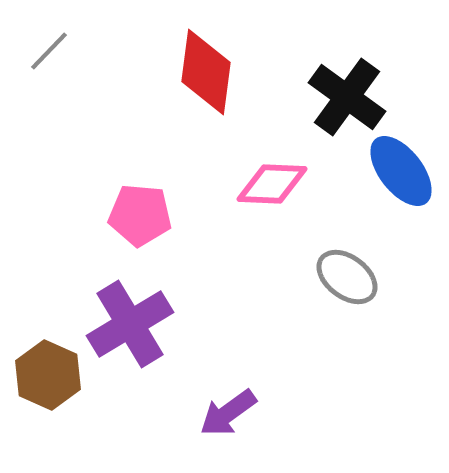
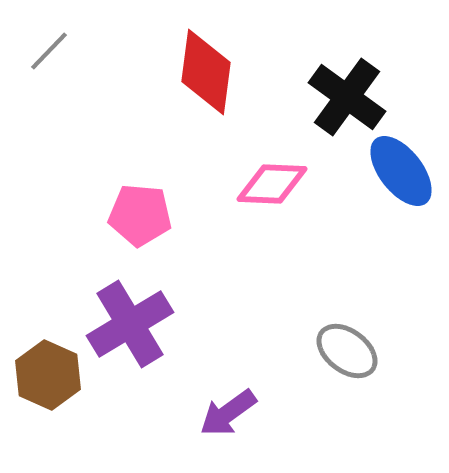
gray ellipse: moved 74 px down
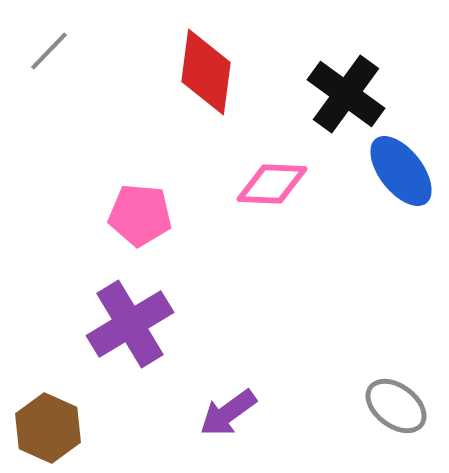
black cross: moved 1 px left, 3 px up
gray ellipse: moved 49 px right, 55 px down
brown hexagon: moved 53 px down
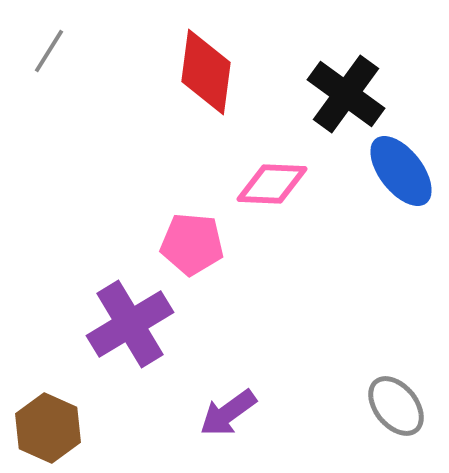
gray line: rotated 12 degrees counterclockwise
pink pentagon: moved 52 px right, 29 px down
gray ellipse: rotated 14 degrees clockwise
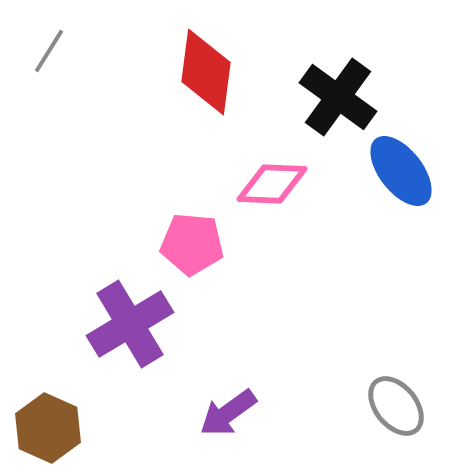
black cross: moved 8 px left, 3 px down
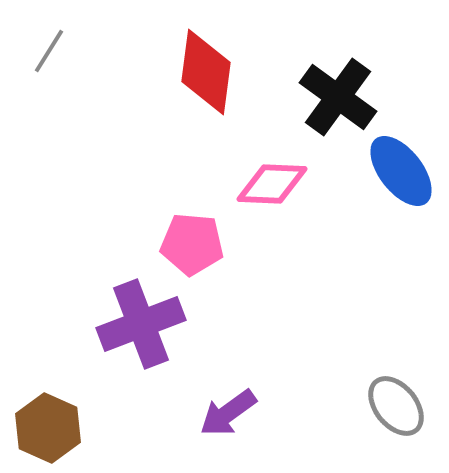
purple cross: moved 11 px right; rotated 10 degrees clockwise
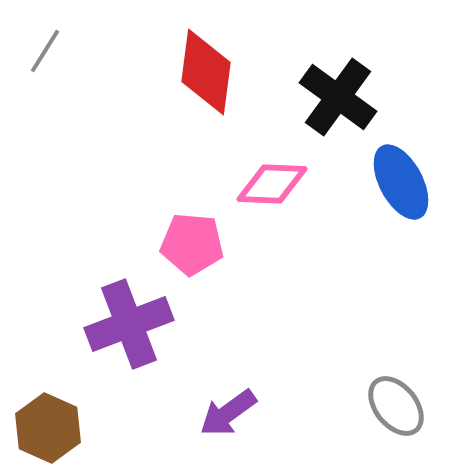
gray line: moved 4 px left
blue ellipse: moved 11 px down; rotated 10 degrees clockwise
purple cross: moved 12 px left
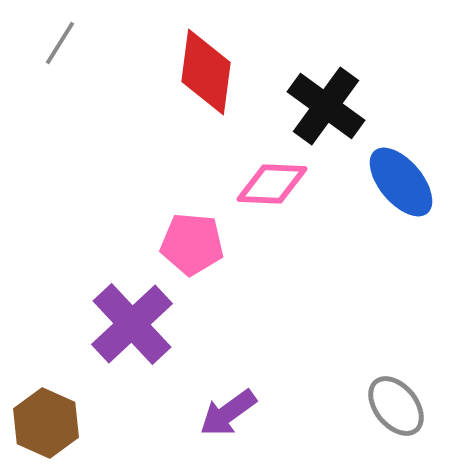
gray line: moved 15 px right, 8 px up
black cross: moved 12 px left, 9 px down
blue ellipse: rotated 12 degrees counterclockwise
purple cross: moved 3 px right; rotated 22 degrees counterclockwise
brown hexagon: moved 2 px left, 5 px up
